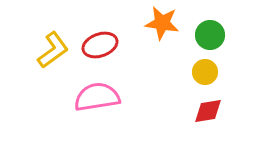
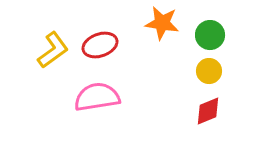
yellow circle: moved 4 px right, 1 px up
red diamond: rotated 12 degrees counterclockwise
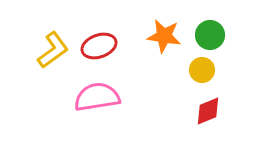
orange star: moved 2 px right, 13 px down
red ellipse: moved 1 px left, 1 px down
yellow circle: moved 7 px left, 1 px up
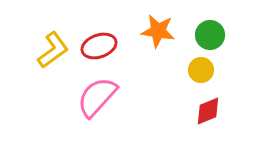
orange star: moved 6 px left, 5 px up
yellow circle: moved 1 px left
pink semicircle: rotated 39 degrees counterclockwise
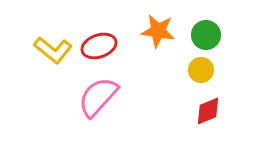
green circle: moved 4 px left
yellow L-shape: rotated 75 degrees clockwise
pink semicircle: moved 1 px right
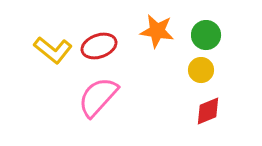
orange star: moved 1 px left
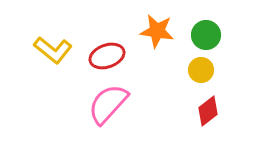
red ellipse: moved 8 px right, 10 px down
pink semicircle: moved 10 px right, 7 px down
red diamond: rotated 16 degrees counterclockwise
